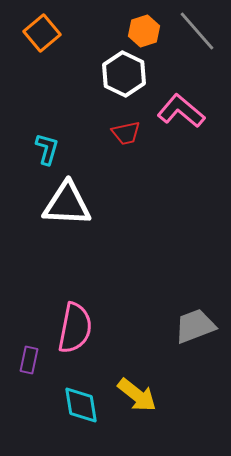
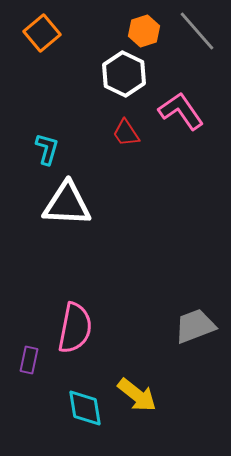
pink L-shape: rotated 15 degrees clockwise
red trapezoid: rotated 68 degrees clockwise
cyan diamond: moved 4 px right, 3 px down
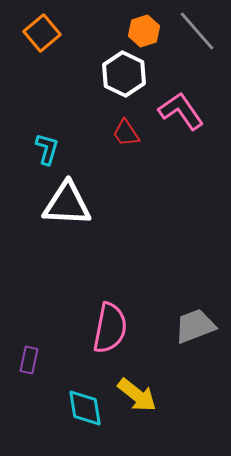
pink semicircle: moved 35 px right
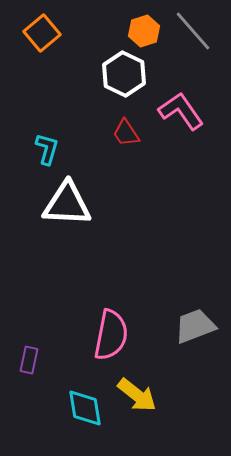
gray line: moved 4 px left
pink semicircle: moved 1 px right, 7 px down
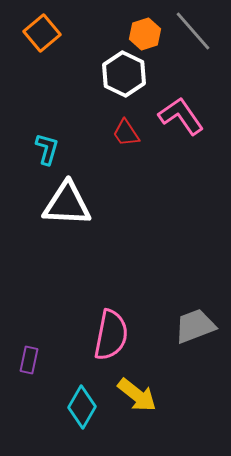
orange hexagon: moved 1 px right, 3 px down
pink L-shape: moved 5 px down
cyan diamond: moved 3 px left, 1 px up; rotated 39 degrees clockwise
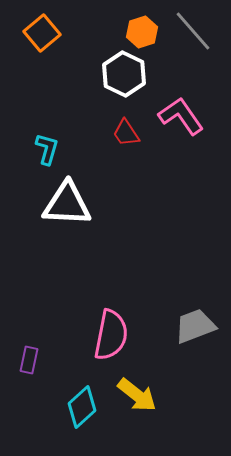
orange hexagon: moved 3 px left, 2 px up
cyan diamond: rotated 18 degrees clockwise
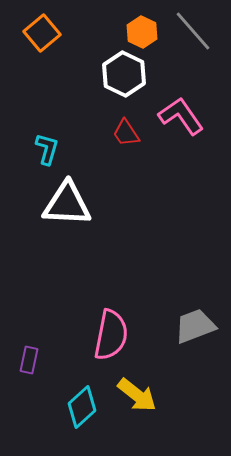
orange hexagon: rotated 16 degrees counterclockwise
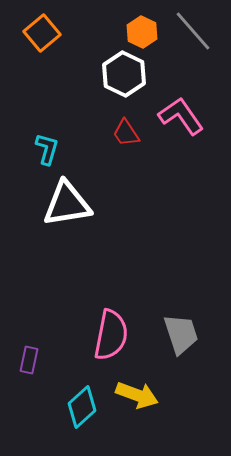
white triangle: rotated 12 degrees counterclockwise
gray trapezoid: moved 14 px left, 8 px down; rotated 93 degrees clockwise
yellow arrow: rotated 18 degrees counterclockwise
